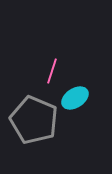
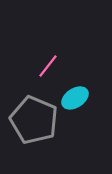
pink line: moved 4 px left, 5 px up; rotated 20 degrees clockwise
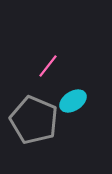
cyan ellipse: moved 2 px left, 3 px down
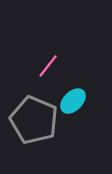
cyan ellipse: rotated 12 degrees counterclockwise
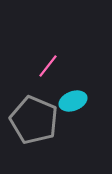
cyan ellipse: rotated 24 degrees clockwise
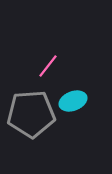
gray pentagon: moved 3 px left, 6 px up; rotated 27 degrees counterclockwise
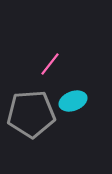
pink line: moved 2 px right, 2 px up
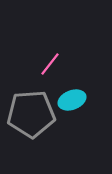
cyan ellipse: moved 1 px left, 1 px up
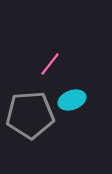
gray pentagon: moved 1 px left, 1 px down
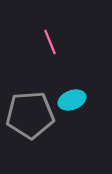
pink line: moved 22 px up; rotated 60 degrees counterclockwise
